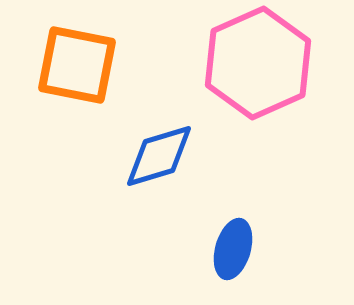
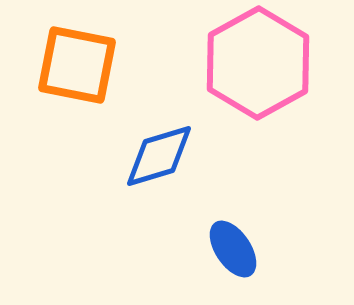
pink hexagon: rotated 5 degrees counterclockwise
blue ellipse: rotated 50 degrees counterclockwise
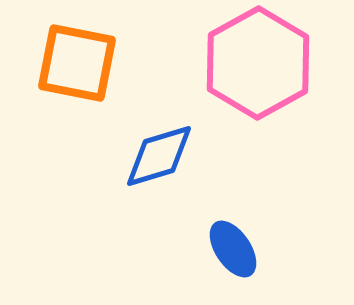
orange square: moved 2 px up
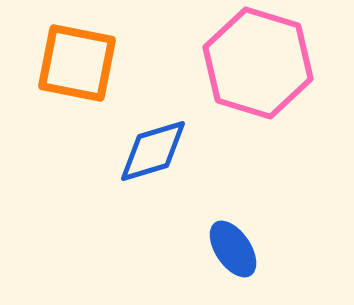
pink hexagon: rotated 14 degrees counterclockwise
blue diamond: moved 6 px left, 5 px up
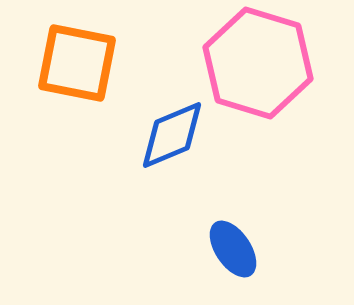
blue diamond: moved 19 px right, 16 px up; rotated 6 degrees counterclockwise
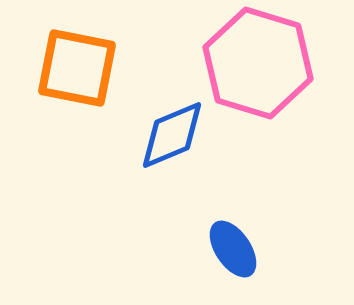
orange square: moved 5 px down
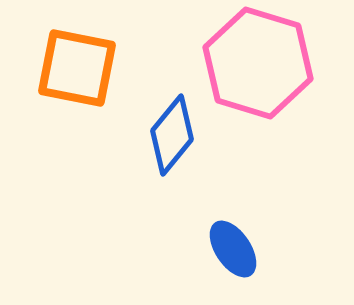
blue diamond: rotated 28 degrees counterclockwise
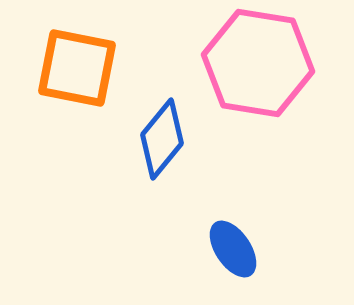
pink hexagon: rotated 8 degrees counterclockwise
blue diamond: moved 10 px left, 4 px down
